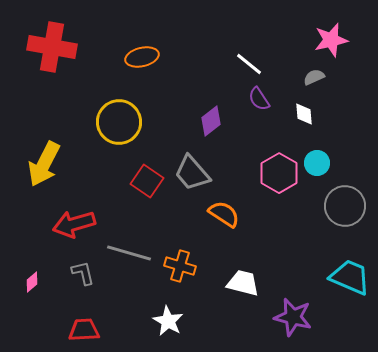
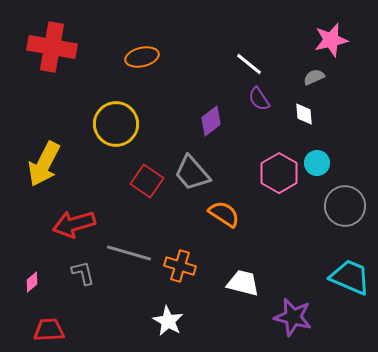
yellow circle: moved 3 px left, 2 px down
red trapezoid: moved 35 px left
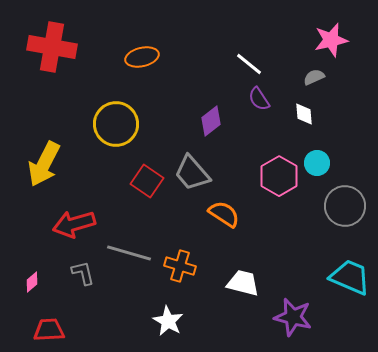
pink hexagon: moved 3 px down
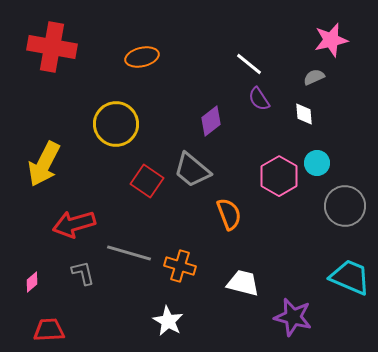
gray trapezoid: moved 3 px up; rotated 9 degrees counterclockwise
orange semicircle: moved 5 px right; rotated 36 degrees clockwise
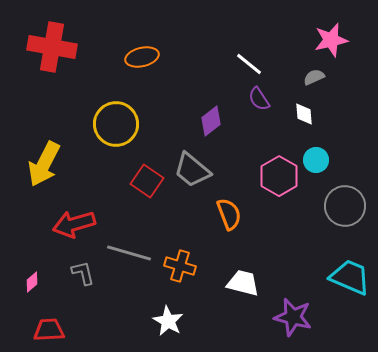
cyan circle: moved 1 px left, 3 px up
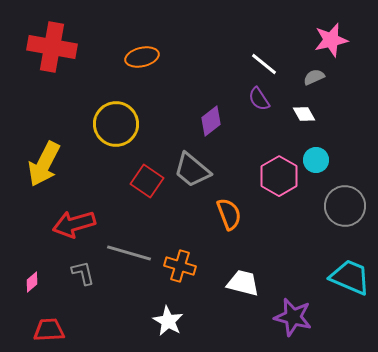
white line: moved 15 px right
white diamond: rotated 25 degrees counterclockwise
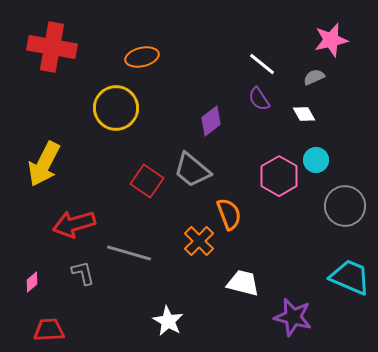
white line: moved 2 px left
yellow circle: moved 16 px up
orange cross: moved 19 px right, 25 px up; rotated 28 degrees clockwise
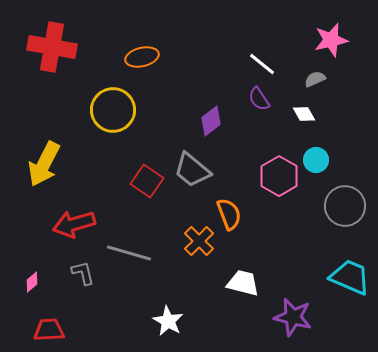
gray semicircle: moved 1 px right, 2 px down
yellow circle: moved 3 px left, 2 px down
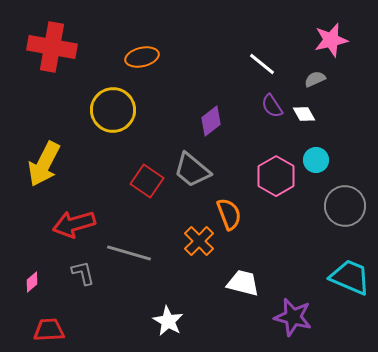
purple semicircle: moved 13 px right, 7 px down
pink hexagon: moved 3 px left
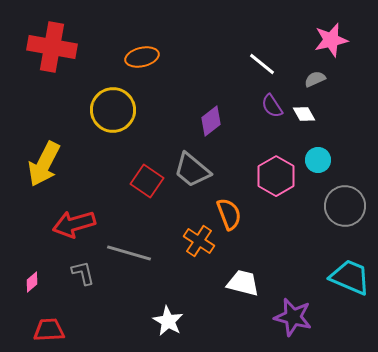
cyan circle: moved 2 px right
orange cross: rotated 12 degrees counterclockwise
